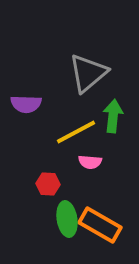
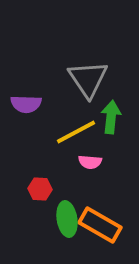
gray triangle: moved 6 px down; rotated 24 degrees counterclockwise
green arrow: moved 2 px left, 1 px down
red hexagon: moved 8 px left, 5 px down
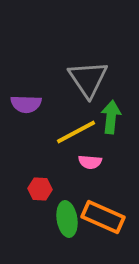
orange rectangle: moved 3 px right, 8 px up; rotated 6 degrees counterclockwise
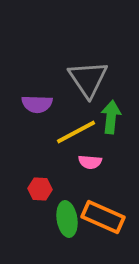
purple semicircle: moved 11 px right
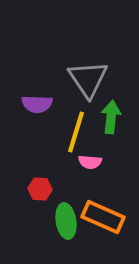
yellow line: rotated 45 degrees counterclockwise
green ellipse: moved 1 px left, 2 px down
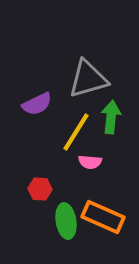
gray triangle: rotated 48 degrees clockwise
purple semicircle: rotated 28 degrees counterclockwise
yellow line: rotated 15 degrees clockwise
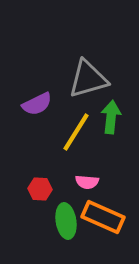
pink semicircle: moved 3 px left, 20 px down
